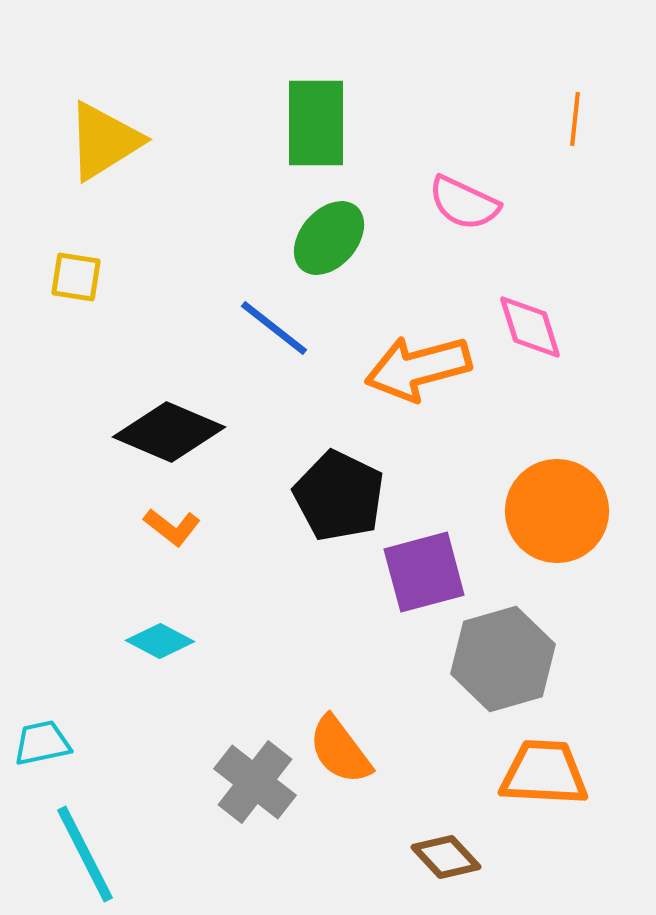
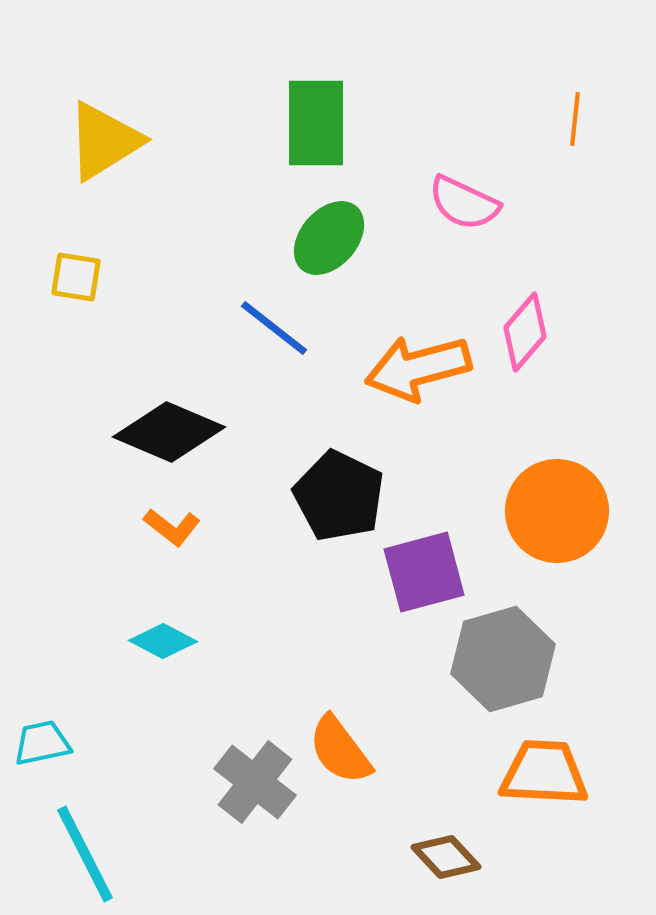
pink diamond: moved 5 px left, 5 px down; rotated 58 degrees clockwise
cyan diamond: moved 3 px right
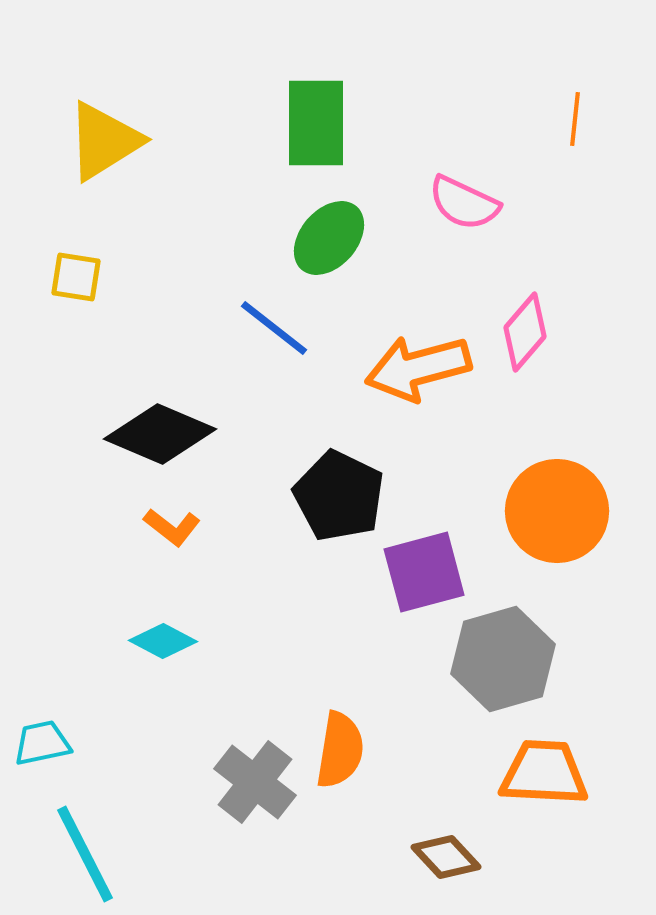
black diamond: moved 9 px left, 2 px down
orange semicircle: rotated 134 degrees counterclockwise
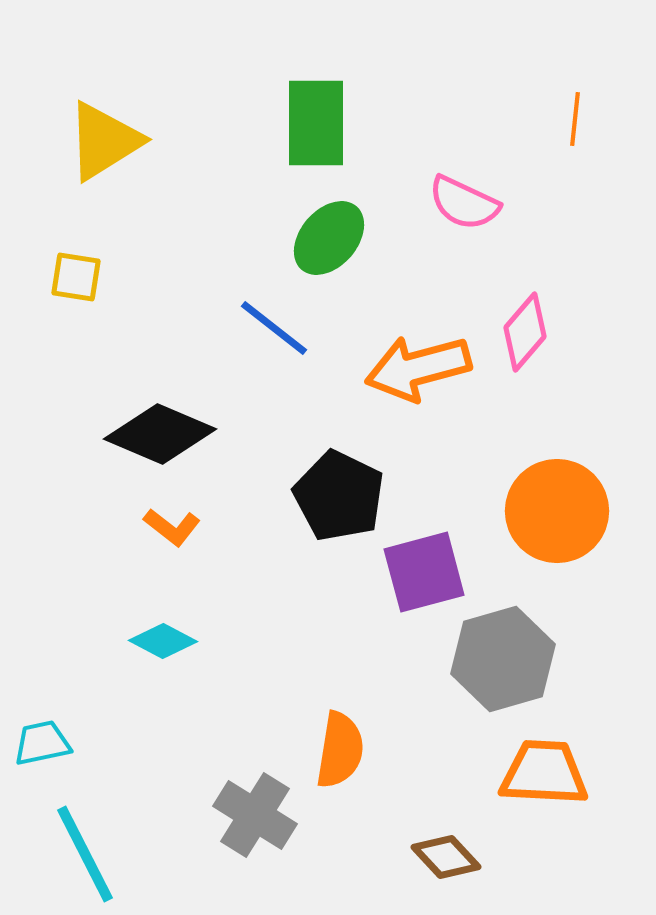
gray cross: moved 33 px down; rotated 6 degrees counterclockwise
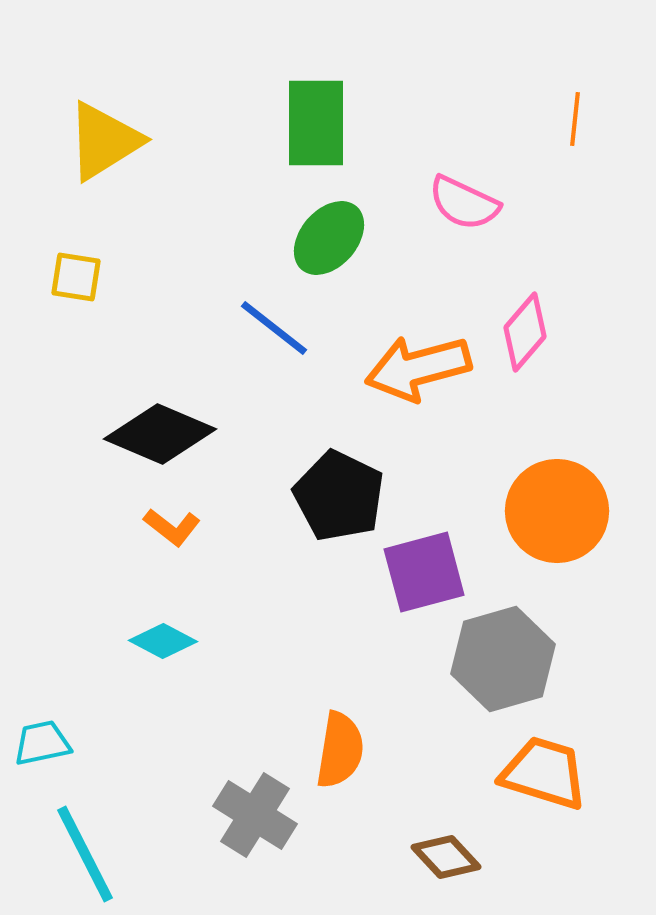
orange trapezoid: rotated 14 degrees clockwise
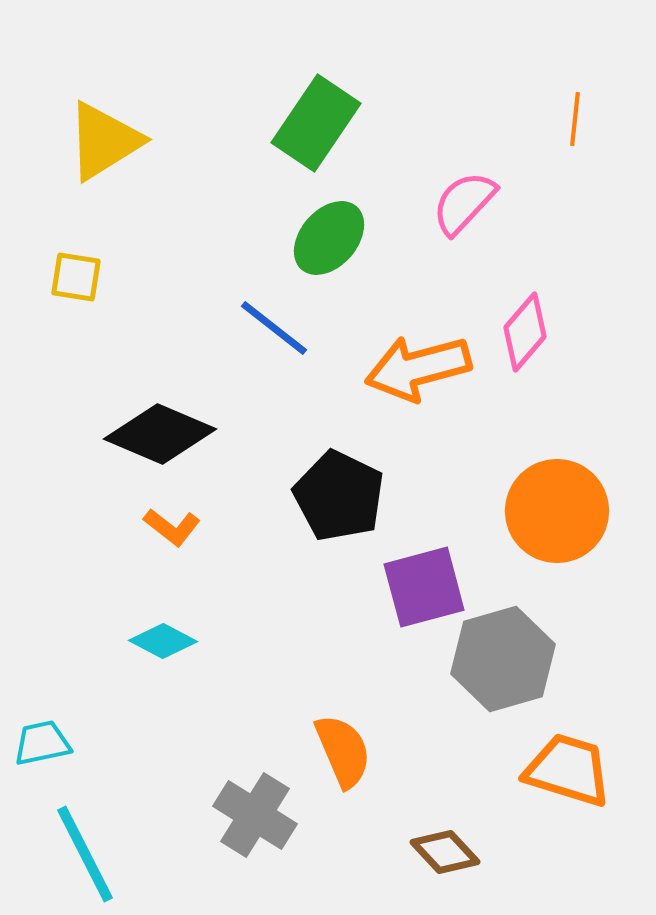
green rectangle: rotated 34 degrees clockwise
pink semicircle: rotated 108 degrees clockwise
purple square: moved 15 px down
orange semicircle: moved 3 px right, 1 px down; rotated 32 degrees counterclockwise
orange trapezoid: moved 24 px right, 3 px up
brown diamond: moved 1 px left, 5 px up
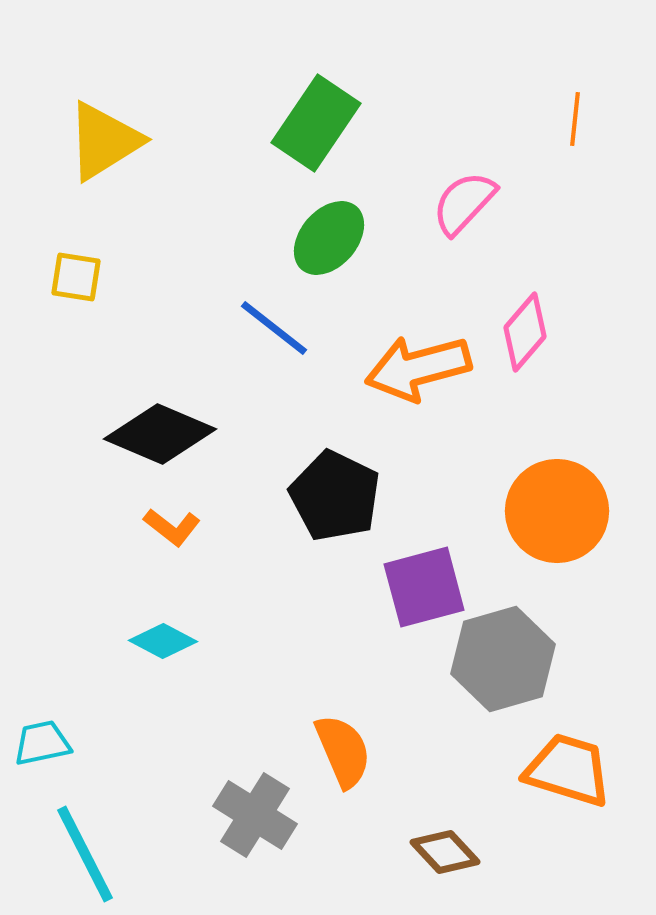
black pentagon: moved 4 px left
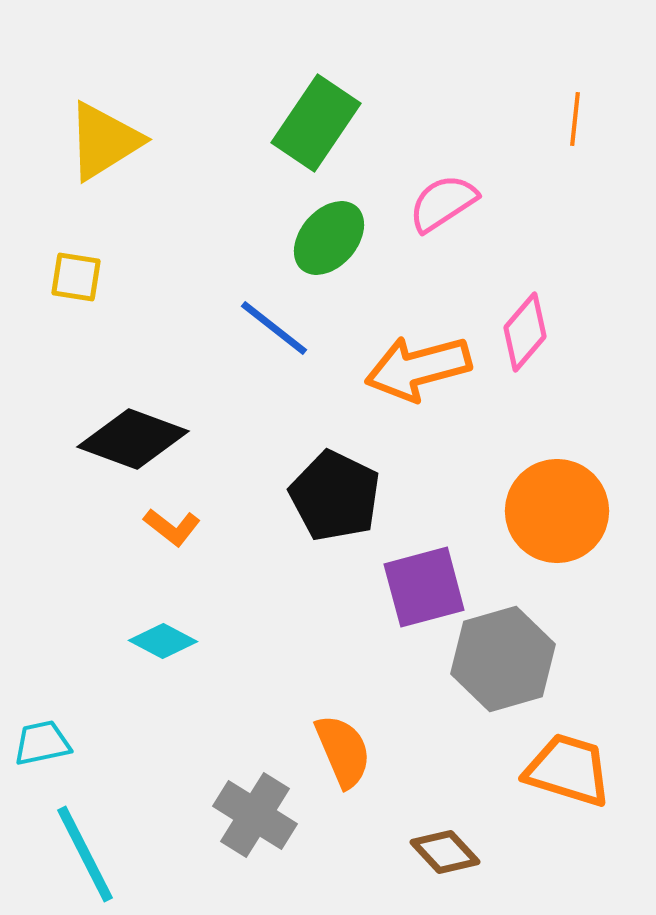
pink semicircle: moved 21 px left; rotated 14 degrees clockwise
black diamond: moved 27 px left, 5 px down; rotated 3 degrees counterclockwise
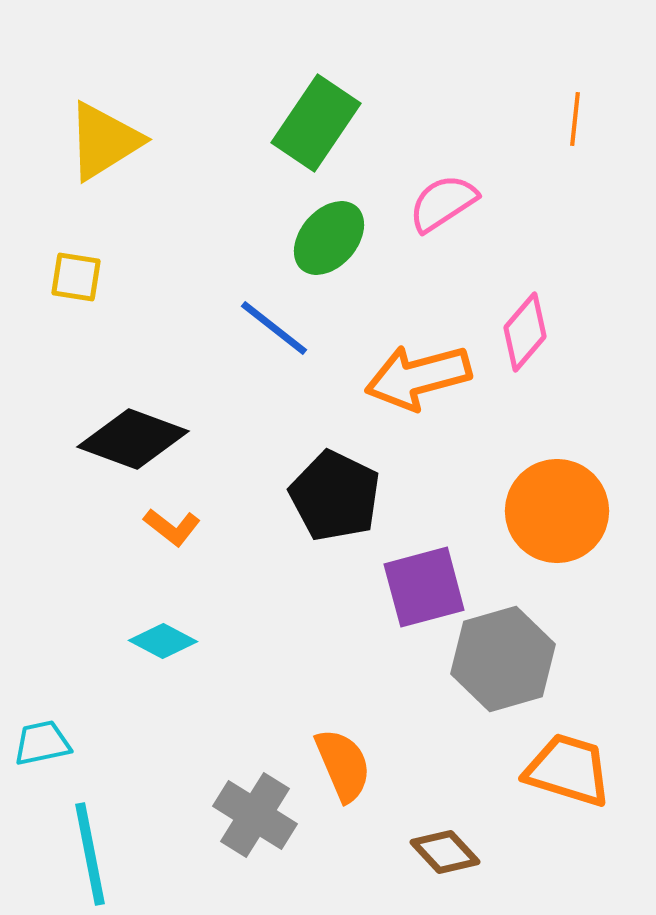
orange arrow: moved 9 px down
orange semicircle: moved 14 px down
cyan line: moved 5 px right; rotated 16 degrees clockwise
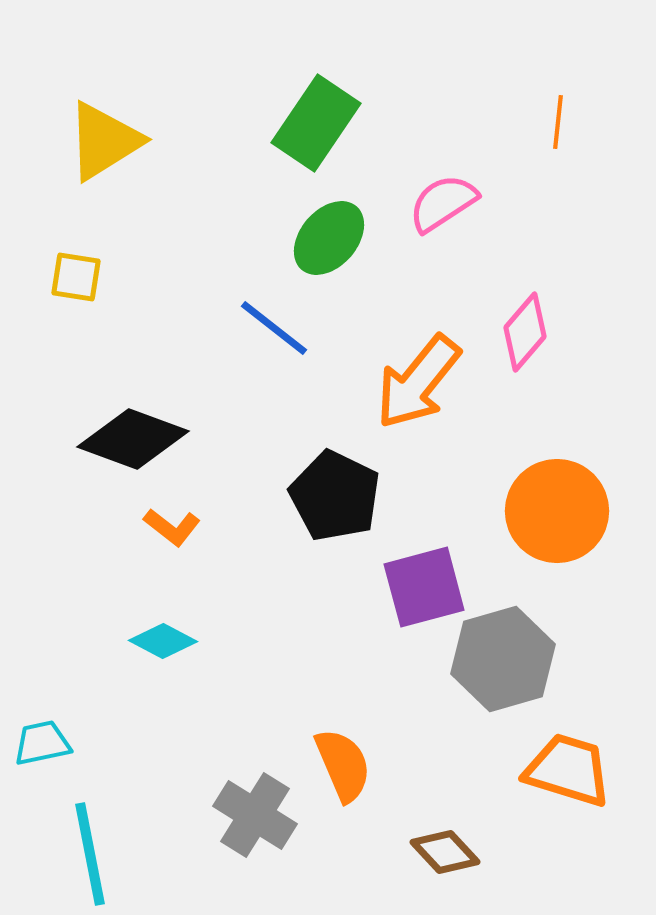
orange line: moved 17 px left, 3 px down
orange arrow: moved 5 px down; rotated 36 degrees counterclockwise
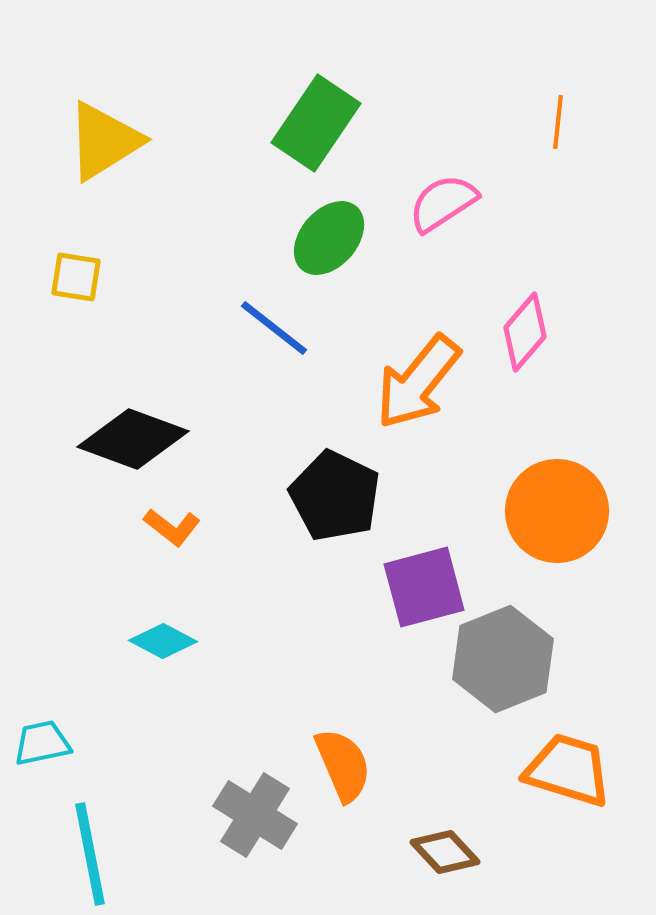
gray hexagon: rotated 6 degrees counterclockwise
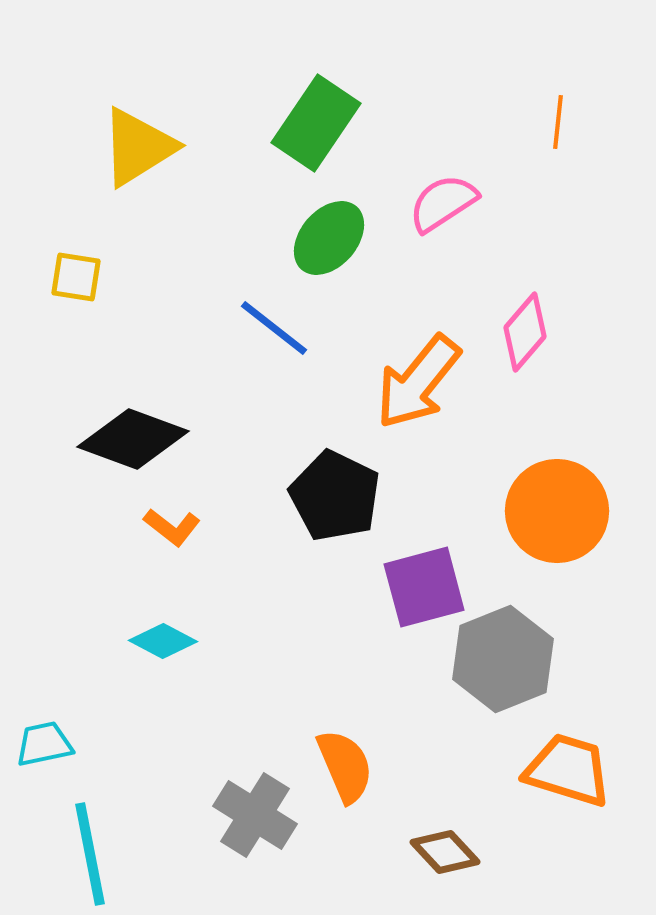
yellow triangle: moved 34 px right, 6 px down
cyan trapezoid: moved 2 px right, 1 px down
orange semicircle: moved 2 px right, 1 px down
